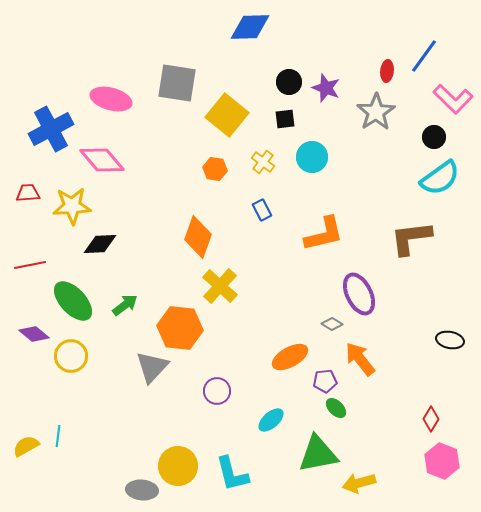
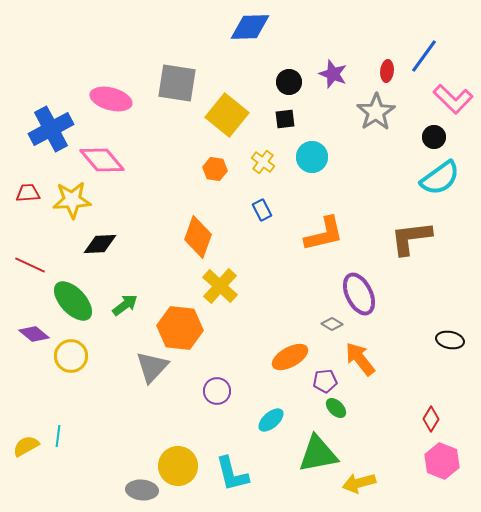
purple star at (326, 88): moved 7 px right, 14 px up
yellow star at (72, 206): moved 6 px up
red line at (30, 265): rotated 36 degrees clockwise
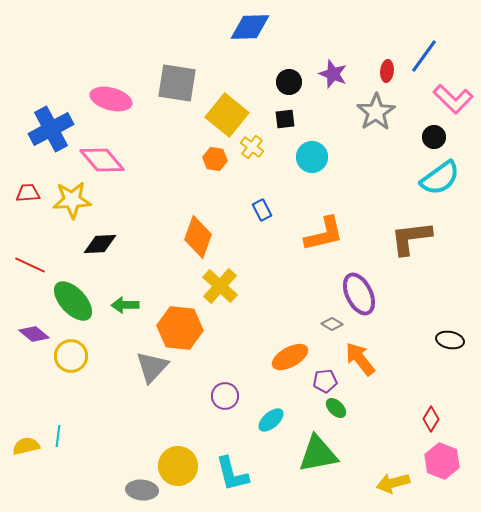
yellow cross at (263, 162): moved 11 px left, 15 px up
orange hexagon at (215, 169): moved 10 px up
green arrow at (125, 305): rotated 144 degrees counterclockwise
purple circle at (217, 391): moved 8 px right, 5 px down
yellow semicircle at (26, 446): rotated 16 degrees clockwise
yellow arrow at (359, 483): moved 34 px right
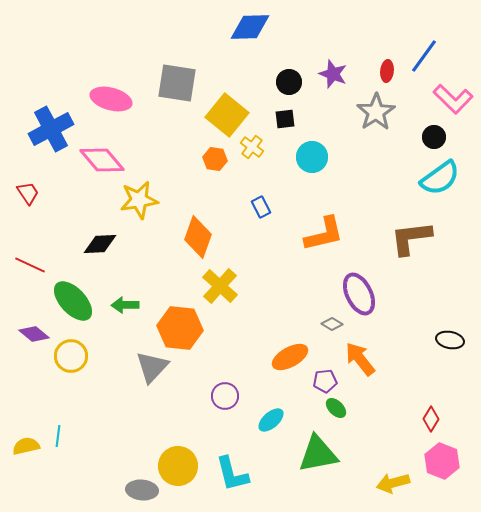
red trapezoid at (28, 193): rotated 60 degrees clockwise
yellow star at (72, 200): moved 67 px right; rotated 6 degrees counterclockwise
blue rectangle at (262, 210): moved 1 px left, 3 px up
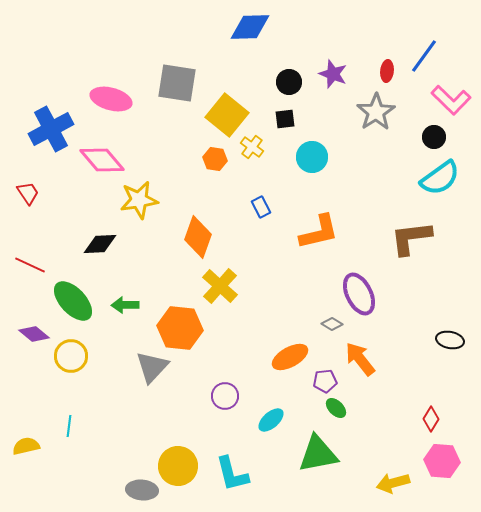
pink L-shape at (453, 99): moved 2 px left, 1 px down
orange L-shape at (324, 234): moved 5 px left, 2 px up
cyan line at (58, 436): moved 11 px right, 10 px up
pink hexagon at (442, 461): rotated 16 degrees counterclockwise
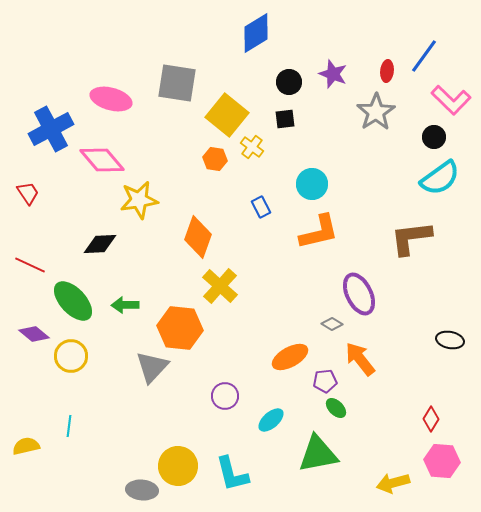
blue diamond at (250, 27): moved 6 px right, 6 px down; rotated 30 degrees counterclockwise
cyan circle at (312, 157): moved 27 px down
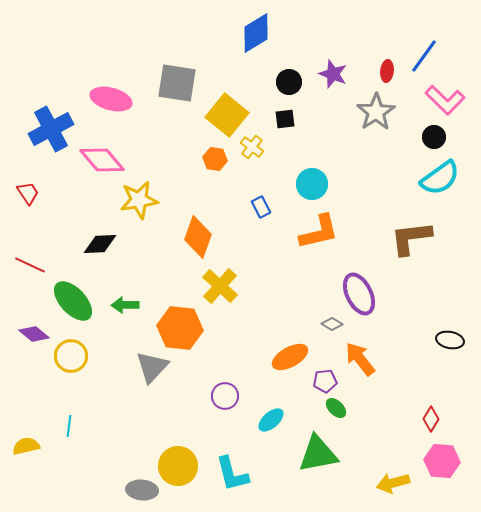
pink L-shape at (451, 100): moved 6 px left
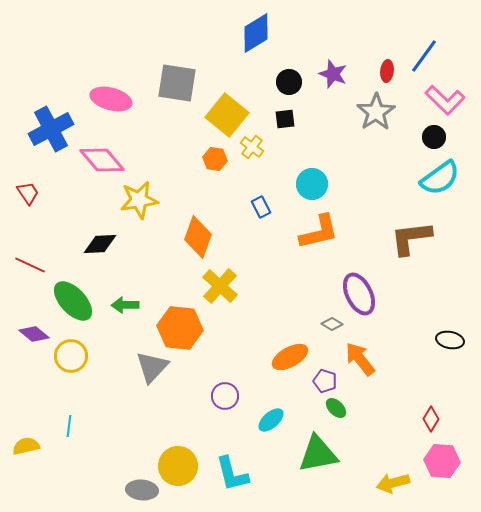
purple pentagon at (325, 381): rotated 25 degrees clockwise
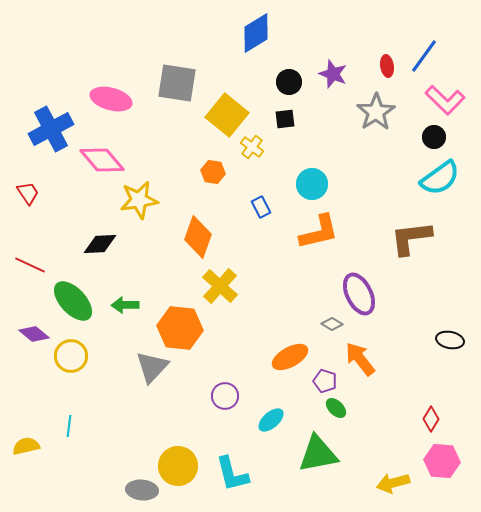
red ellipse at (387, 71): moved 5 px up; rotated 15 degrees counterclockwise
orange hexagon at (215, 159): moved 2 px left, 13 px down
